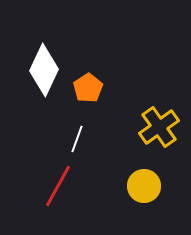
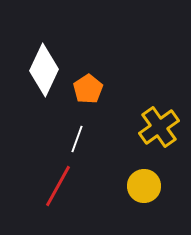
orange pentagon: moved 1 px down
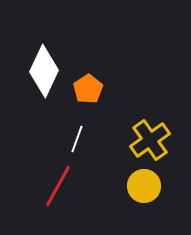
white diamond: moved 1 px down
yellow cross: moved 9 px left, 13 px down
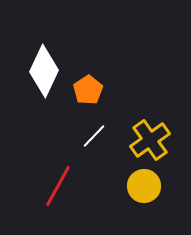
orange pentagon: moved 1 px down
white line: moved 17 px right, 3 px up; rotated 24 degrees clockwise
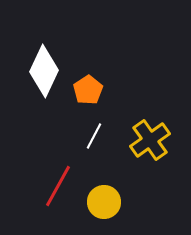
white line: rotated 16 degrees counterclockwise
yellow circle: moved 40 px left, 16 px down
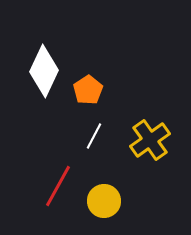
yellow circle: moved 1 px up
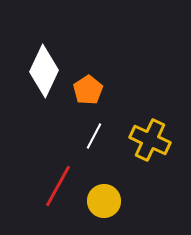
yellow cross: rotated 30 degrees counterclockwise
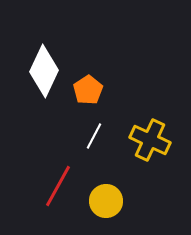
yellow circle: moved 2 px right
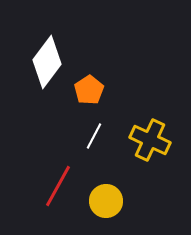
white diamond: moved 3 px right, 9 px up; rotated 12 degrees clockwise
orange pentagon: moved 1 px right
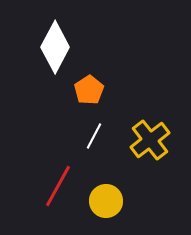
white diamond: moved 8 px right, 15 px up; rotated 9 degrees counterclockwise
yellow cross: rotated 27 degrees clockwise
